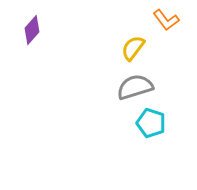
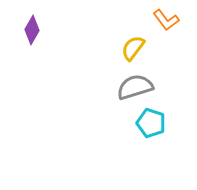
purple diamond: rotated 12 degrees counterclockwise
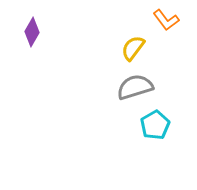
purple diamond: moved 2 px down
cyan pentagon: moved 4 px right, 2 px down; rotated 24 degrees clockwise
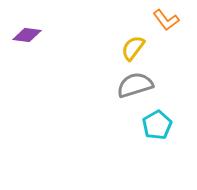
purple diamond: moved 5 px left, 3 px down; rotated 68 degrees clockwise
gray semicircle: moved 2 px up
cyan pentagon: moved 2 px right
